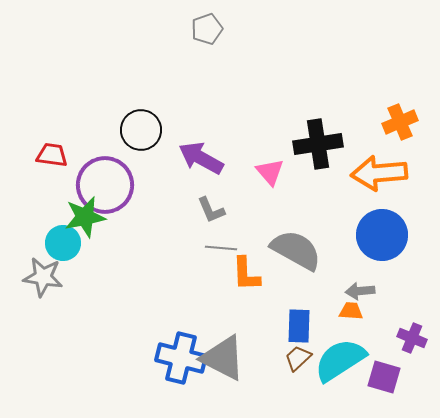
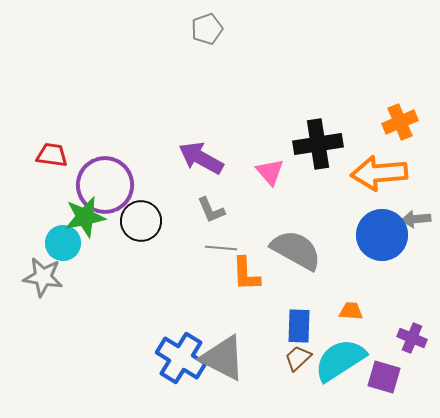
black circle: moved 91 px down
gray arrow: moved 56 px right, 72 px up
blue cross: rotated 18 degrees clockwise
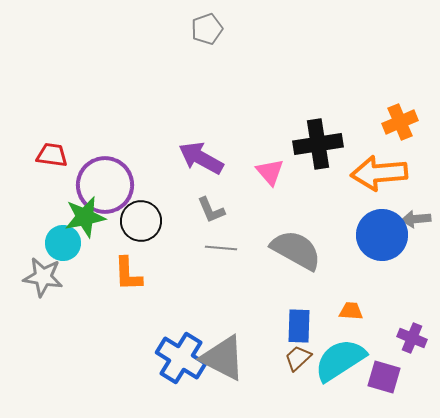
orange L-shape: moved 118 px left
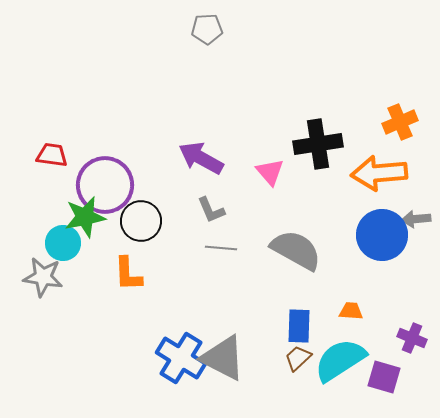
gray pentagon: rotated 16 degrees clockwise
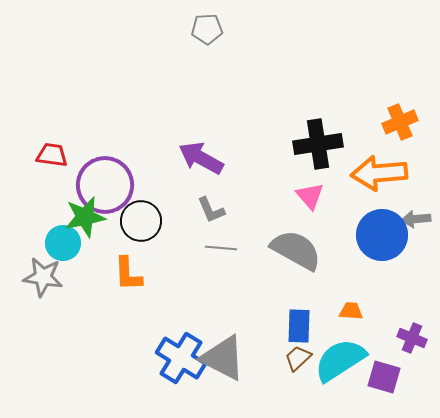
pink triangle: moved 40 px right, 24 px down
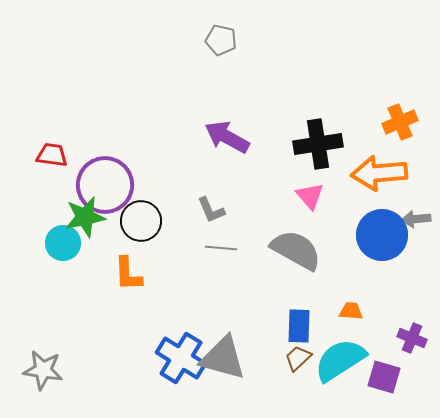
gray pentagon: moved 14 px right, 11 px down; rotated 16 degrees clockwise
purple arrow: moved 26 px right, 21 px up
gray star: moved 93 px down
gray triangle: rotated 12 degrees counterclockwise
